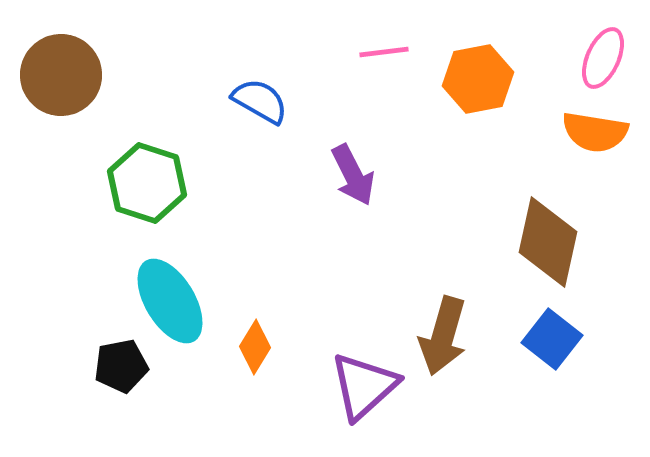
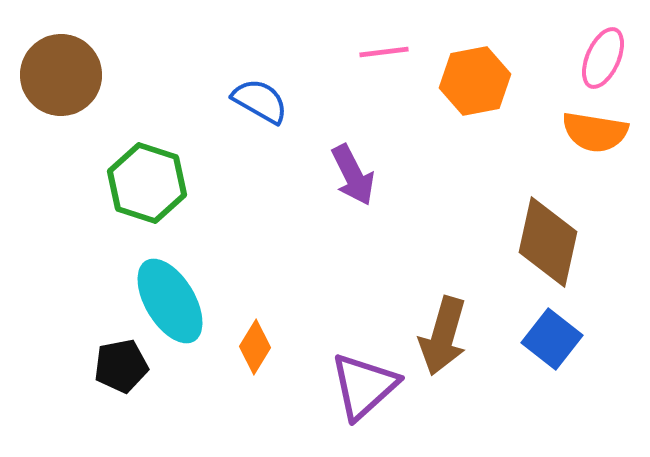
orange hexagon: moved 3 px left, 2 px down
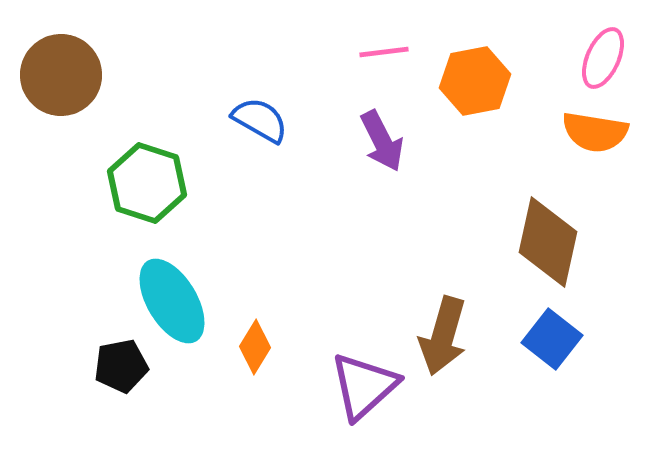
blue semicircle: moved 19 px down
purple arrow: moved 29 px right, 34 px up
cyan ellipse: moved 2 px right
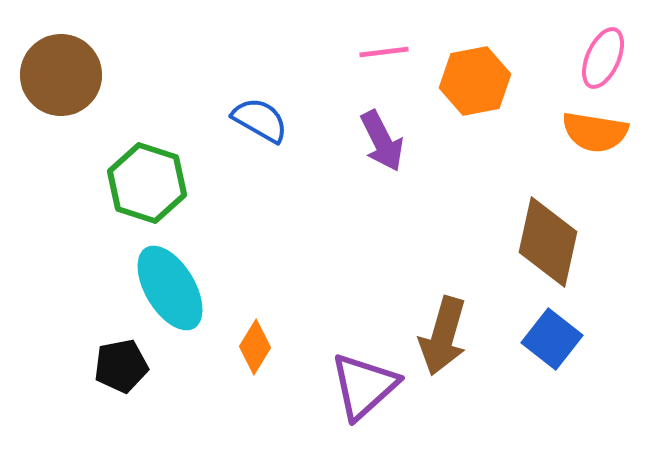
cyan ellipse: moved 2 px left, 13 px up
